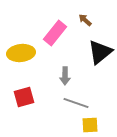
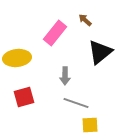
yellow ellipse: moved 4 px left, 5 px down
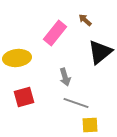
gray arrow: moved 1 px down; rotated 18 degrees counterclockwise
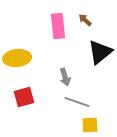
pink rectangle: moved 3 px right, 7 px up; rotated 45 degrees counterclockwise
gray line: moved 1 px right, 1 px up
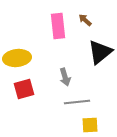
red square: moved 8 px up
gray line: rotated 25 degrees counterclockwise
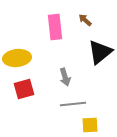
pink rectangle: moved 3 px left, 1 px down
gray line: moved 4 px left, 2 px down
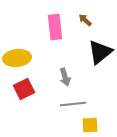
red square: rotated 10 degrees counterclockwise
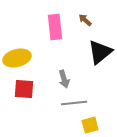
yellow ellipse: rotated 8 degrees counterclockwise
gray arrow: moved 1 px left, 2 px down
red square: rotated 30 degrees clockwise
gray line: moved 1 px right, 1 px up
yellow square: rotated 12 degrees counterclockwise
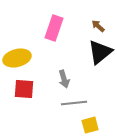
brown arrow: moved 13 px right, 6 px down
pink rectangle: moved 1 px left, 1 px down; rotated 25 degrees clockwise
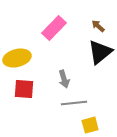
pink rectangle: rotated 25 degrees clockwise
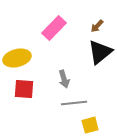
brown arrow: moved 1 px left; rotated 88 degrees counterclockwise
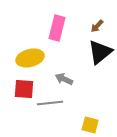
pink rectangle: moved 3 px right; rotated 30 degrees counterclockwise
yellow ellipse: moved 13 px right
gray arrow: rotated 132 degrees clockwise
gray line: moved 24 px left
yellow square: rotated 30 degrees clockwise
